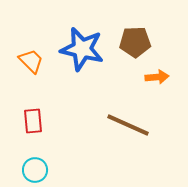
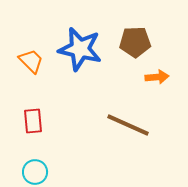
blue star: moved 2 px left
cyan circle: moved 2 px down
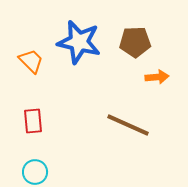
blue star: moved 1 px left, 7 px up
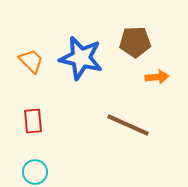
blue star: moved 2 px right, 16 px down
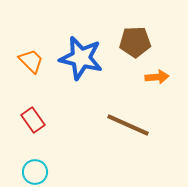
red rectangle: moved 1 px up; rotated 30 degrees counterclockwise
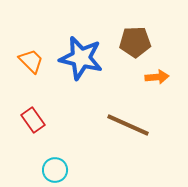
cyan circle: moved 20 px right, 2 px up
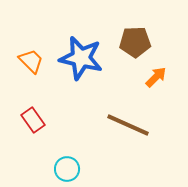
orange arrow: moved 1 px left; rotated 40 degrees counterclockwise
cyan circle: moved 12 px right, 1 px up
